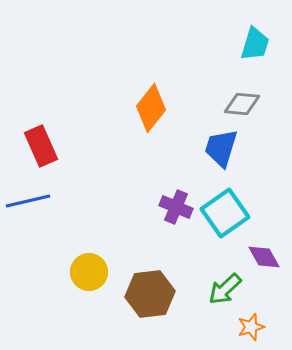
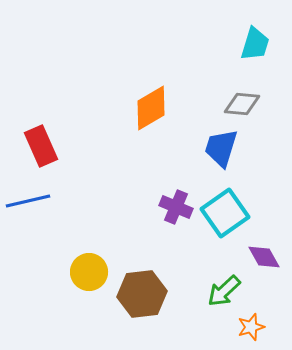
orange diamond: rotated 21 degrees clockwise
green arrow: moved 1 px left, 2 px down
brown hexagon: moved 8 px left
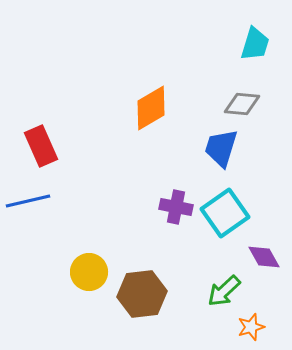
purple cross: rotated 12 degrees counterclockwise
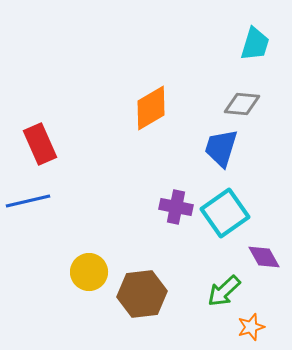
red rectangle: moved 1 px left, 2 px up
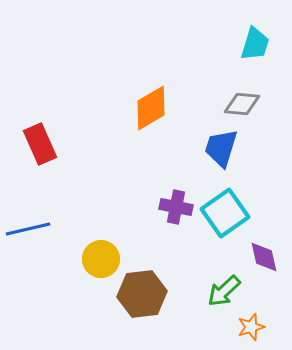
blue line: moved 28 px down
purple diamond: rotated 16 degrees clockwise
yellow circle: moved 12 px right, 13 px up
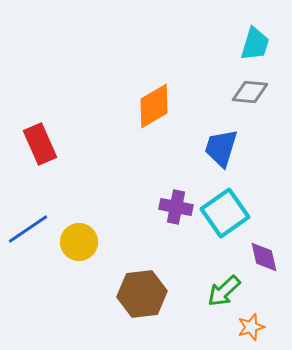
gray diamond: moved 8 px right, 12 px up
orange diamond: moved 3 px right, 2 px up
blue line: rotated 21 degrees counterclockwise
yellow circle: moved 22 px left, 17 px up
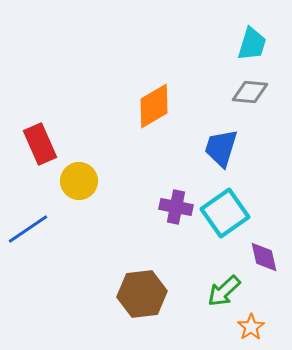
cyan trapezoid: moved 3 px left
yellow circle: moved 61 px up
orange star: rotated 16 degrees counterclockwise
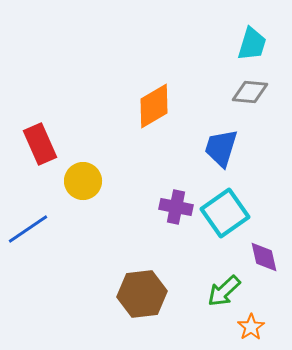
yellow circle: moved 4 px right
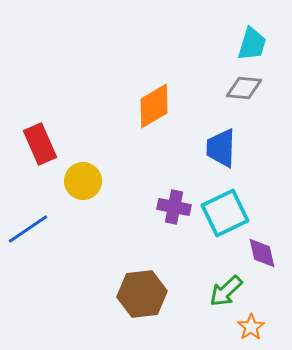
gray diamond: moved 6 px left, 4 px up
blue trapezoid: rotated 15 degrees counterclockwise
purple cross: moved 2 px left
cyan square: rotated 9 degrees clockwise
purple diamond: moved 2 px left, 4 px up
green arrow: moved 2 px right
